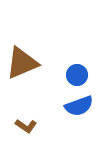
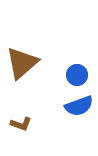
brown triangle: rotated 18 degrees counterclockwise
brown L-shape: moved 5 px left, 2 px up; rotated 15 degrees counterclockwise
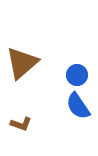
blue semicircle: moved 1 px left; rotated 76 degrees clockwise
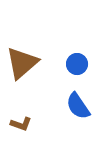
blue circle: moved 11 px up
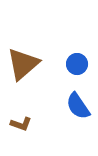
brown triangle: moved 1 px right, 1 px down
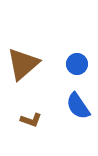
brown L-shape: moved 10 px right, 4 px up
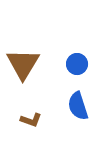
brown triangle: rotated 18 degrees counterclockwise
blue semicircle: rotated 16 degrees clockwise
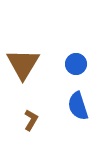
blue circle: moved 1 px left
brown L-shape: rotated 80 degrees counterclockwise
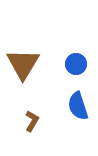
brown L-shape: moved 1 px right, 1 px down
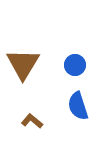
blue circle: moved 1 px left, 1 px down
brown L-shape: rotated 80 degrees counterclockwise
